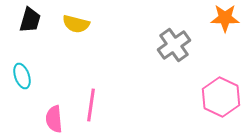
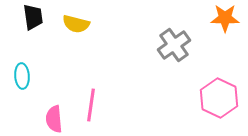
black trapezoid: moved 3 px right, 3 px up; rotated 24 degrees counterclockwise
cyan ellipse: rotated 15 degrees clockwise
pink hexagon: moved 2 px left, 1 px down
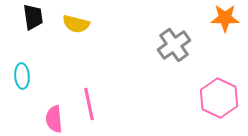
pink line: moved 2 px left, 1 px up; rotated 20 degrees counterclockwise
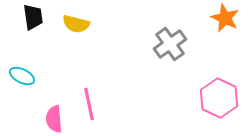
orange star: rotated 24 degrees clockwise
gray cross: moved 4 px left, 1 px up
cyan ellipse: rotated 60 degrees counterclockwise
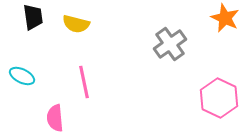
pink line: moved 5 px left, 22 px up
pink semicircle: moved 1 px right, 1 px up
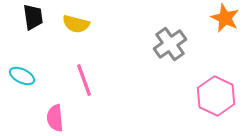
pink line: moved 2 px up; rotated 8 degrees counterclockwise
pink hexagon: moved 3 px left, 2 px up
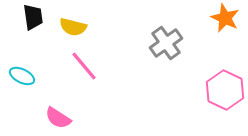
yellow semicircle: moved 3 px left, 3 px down
gray cross: moved 4 px left, 1 px up
pink line: moved 14 px up; rotated 20 degrees counterclockwise
pink hexagon: moved 9 px right, 6 px up
pink semicircle: moved 3 px right; rotated 52 degrees counterclockwise
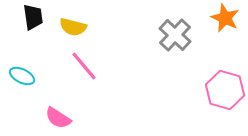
gray cross: moved 9 px right, 8 px up; rotated 12 degrees counterclockwise
pink hexagon: rotated 9 degrees counterclockwise
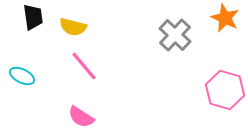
pink semicircle: moved 23 px right, 1 px up
